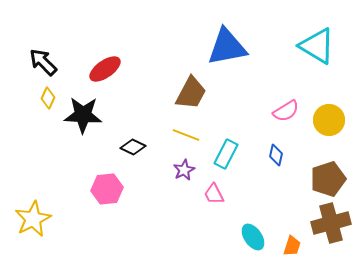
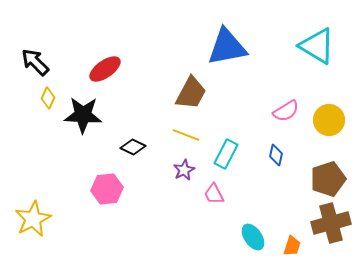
black arrow: moved 8 px left
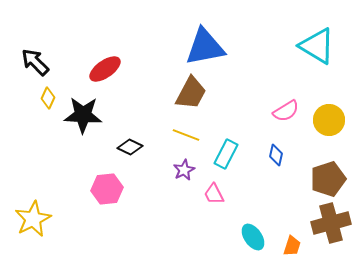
blue triangle: moved 22 px left
black diamond: moved 3 px left
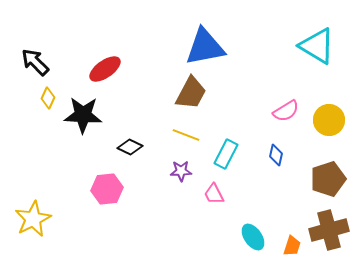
purple star: moved 3 px left, 1 px down; rotated 25 degrees clockwise
brown cross: moved 2 px left, 7 px down
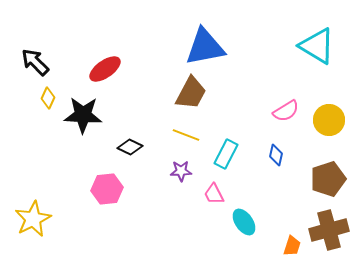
cyan ellipse: moved 9 px left, 15 px up
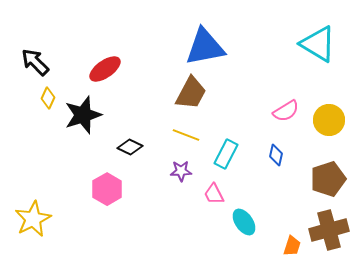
cyan triangle: moved 1 px right, 2 px up
black star: rotated 21 degrees counterclockwise
pink hexagon: rotated 24 degrees counterclockwise
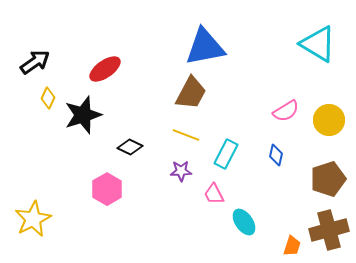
black arrow: rotated 100 degrees clockwise
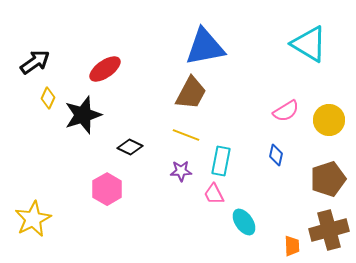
cyan triangle: moved 9 px left
cyan rectangle: moved 5 px left, 7 px down; rotated 16 degrees counterclockwise
orange trapezoid: rotated 20 degrees counterclockwise
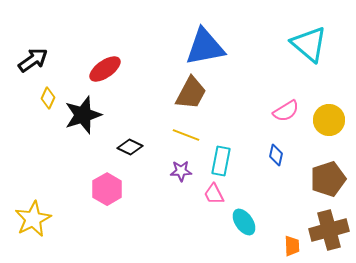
cyan triangle: rotated 9 degrees clockwise
black arrow: moved 2 px left, 2 px up
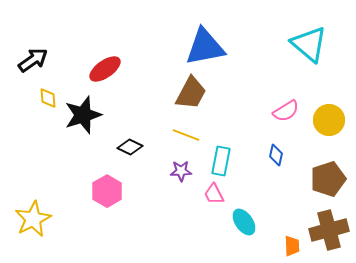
yellow diamond: rotated 30 degrees counterclockwise
pink hexagon: moved 2 px down
